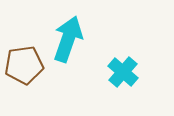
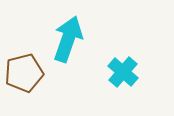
brown pentagon: moved 8 px down; rotated 6 degrees counterclockwise
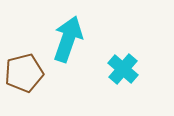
cyan cross: moved 3 px up
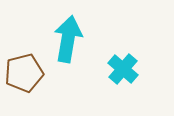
cyan arrow: rotated 9 degrees counterclockwise
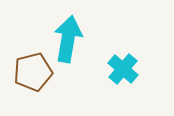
brown pentagon: moved 9 px right, 1 px up
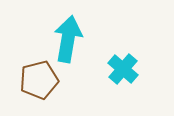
brown pentagon: moved 6 px right, 8 px down
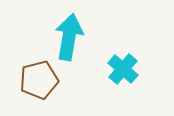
cyan arrow: moved 1 px right, 2 px up
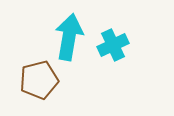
cyan cross: moved 10 px left, 24 px up; rotated 24 degrees clockwise
